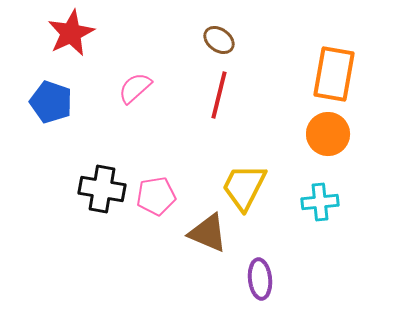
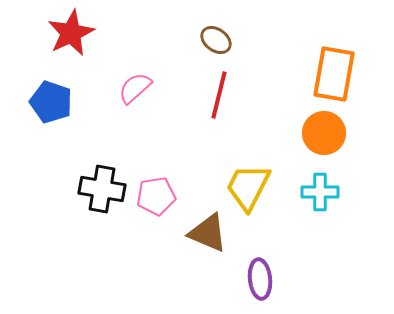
brown ellipse: moved 3 px left
orange circle: moved 4 px left, 1 px up
yellow trapezoid: moved 4 px right
cyan cross: moved 10 px up; rotated 6 degrees clockwise
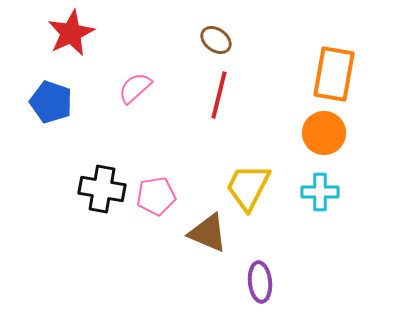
purple ellipse: moved 3 px down
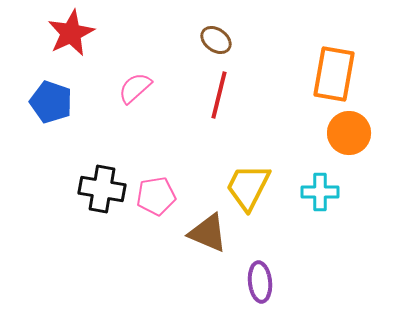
orange circle: moved 25 px right
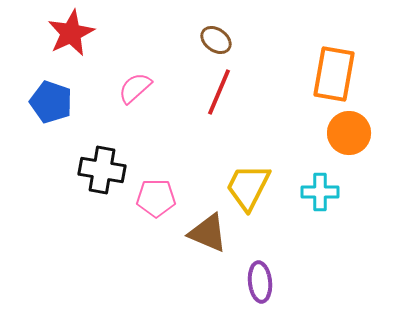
red line: moved 3 px up; rotated 9 degrees clockwise
black cross: moved 19 px up
pink pentagon: moved 2 px down; rotated 9 degrees clockwise
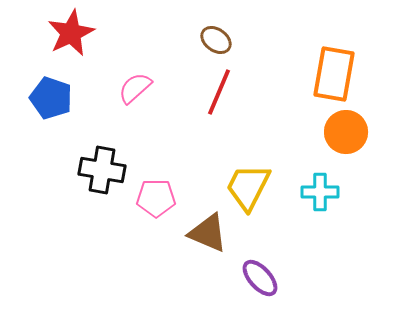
blue pentagon: moved 4 px up
orange circle: moved 3 px left, 1 px up
purple ellipse: moved 4 px up; rotated 36 degrees counterclockwise
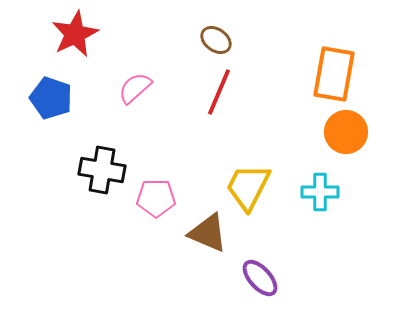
red star: moved 4 px right, 1 px down
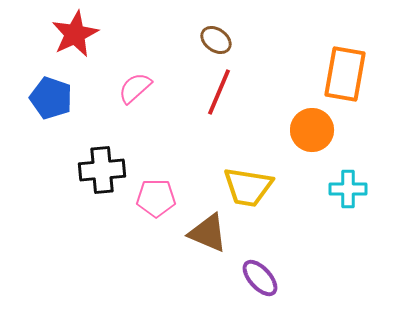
orange rectangle: moved 11 px right
orange circle: moved 34 px left, 2 px up
black cross: rotated 15 degrees counterclockwise
yellow trapezoid: rotated 108 degrees counterclockwise
cyan cross: moved 28 px right, 3 px up
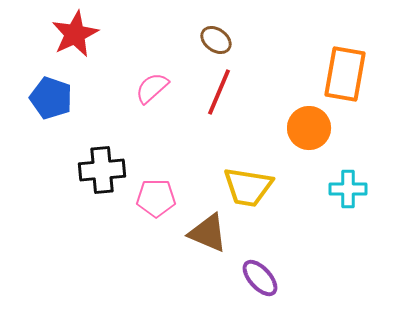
pink semicircle: moved 17 px right
orange circle: moved 3 px left, 2 px up
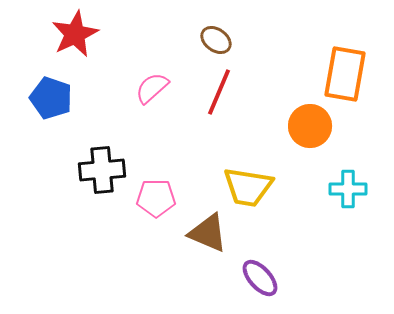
orange circle: moved 1 px right, 2 px up
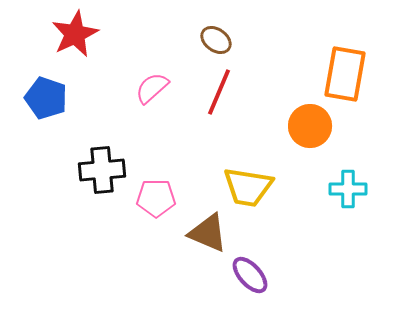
blue pentagon: moved 5 px left
purple ellipse: moved 10 px left, 3 px up
